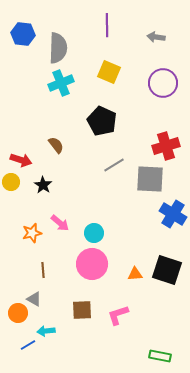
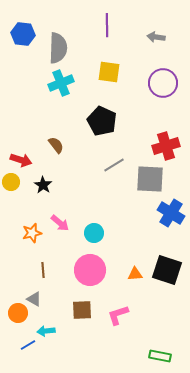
yellow square: rotated 15 degrees counterclockwise
blue cross: moved 2 px left, 1 px up
pink circle: moved 2 px left, 6 px down
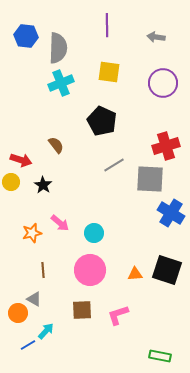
blue hexagon: moved 3 px right, 2 px down
cyan arrow: rotated 138 degrees clockwise
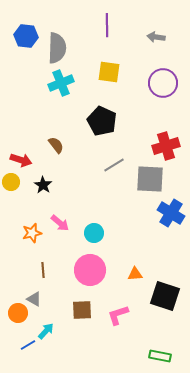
gray semicircle: moved 1 px left
black square: moved 2 px left, 26 px down
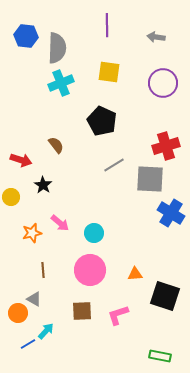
yellow circle: moved 15 px down
brown square: moved 1 px down
blue line: moved 1 px up
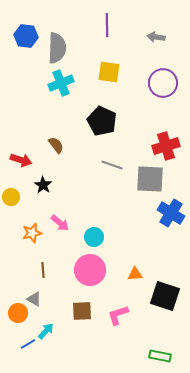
gray line: moved 2 px left; rotated 50 degrees clockwise
cyan circle: moved 4 px down
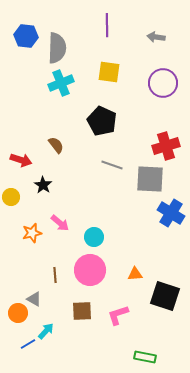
brown line: moved 12 px right, 5 px down
green rectangle: moved 15 px left, 1 px down
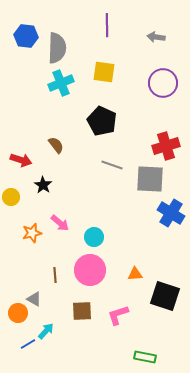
yellow square: moved 5 px left
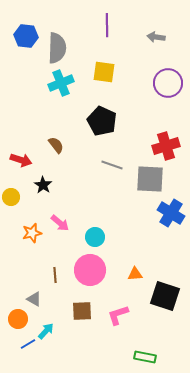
purple circle: moved 5 px right
cyan circle: moved 1 px right
orange circle: moved 6 px down
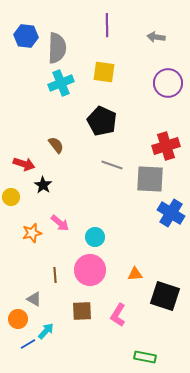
red arrow: moved 3 px right, 4 px down
pink L-shape: rotated 40 degrees counterclockwise
